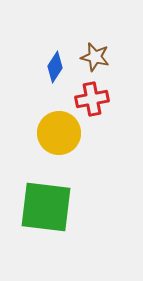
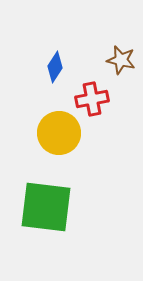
brown star: moved 26 px right, 3 px down
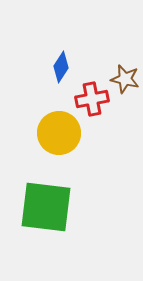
brown star: moved 4 px right, 19 px down
blue diamond: moved 6 px right
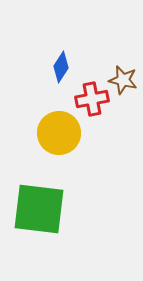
brown star: moved 2 px left, 1 px down
green square: moved 7 px left, 2 px down
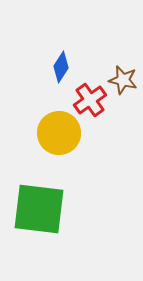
red cross: moved 2 px left, 1 px down; rotated 24 degrees counterclockwise
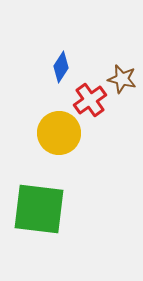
brown star: moved 1 px left, 1 px up
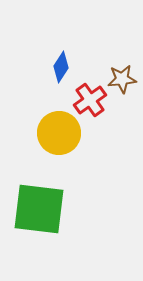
brown star: rotated 20 degrees counterclockwise
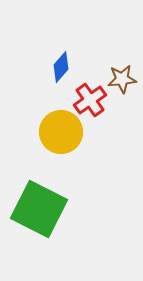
blue diamond: rotated 8 degrees clockwise
yellow circle: moved 2 px right, 1 px up
green square: rotated 20 degrees clockwise
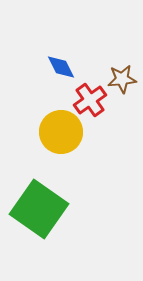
blue diamond: rotated 68 degrees counterclockwise
green square: rotated 8 degrees clockwise
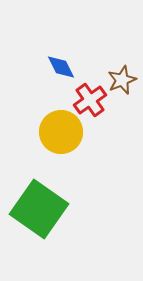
brown star: moved 1 px down; rotated 16 degrees counterclockwise
